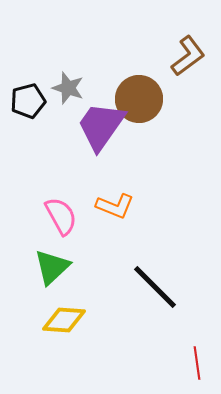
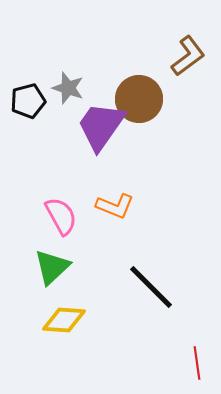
black line: moved 4 px left
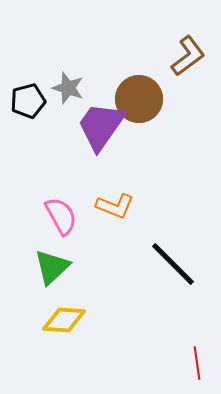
black line: moved 22 px right, 23 px up
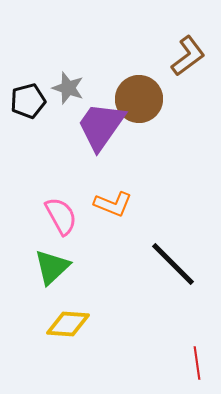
orange L-shape: moved 2 px left, 2 px up
yellow diamond: moved 4 px right, 4 px down
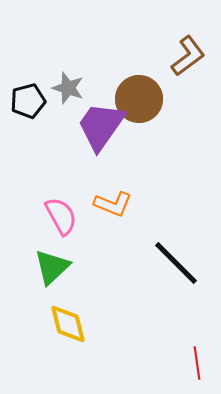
black line: moved 3 px right, 1 px up
yellow diamond: rotated 72 degrees clockwise
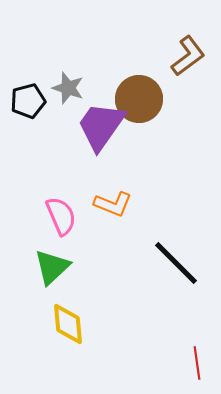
pink semicircle: rotated 6 degrees clockwise
yellow diamond: rotated 9 degrees clockwise
